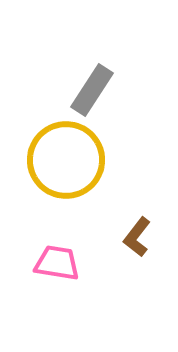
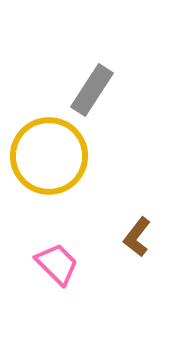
yellow circle: moved 17 px left, 4 px up
pink trapezoid: moved 1 px down; rotated 36 degrees clockwise
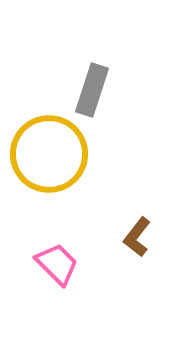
gray rectangle: rotated 15 degrees counterclockwise
yellow circle: moved 2 px up
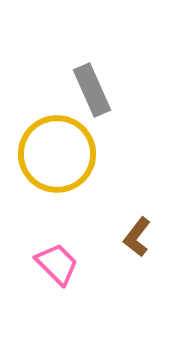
gray rectangle: rotated 42 degrees counterclockwise
yellow circle: moved 8 px right
